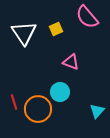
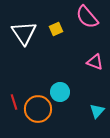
pink triangle: moved 24 px right
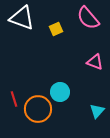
pink semicircle: moved 1 px right, 1 px down
white triangle: moved 2 px left, 15 px up; rotated 36 degrees counterclockwise
red line: moved 3 px up
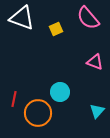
red line: rotated 28 degrees clockwise
orange circle: moved 4 px down
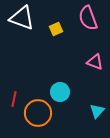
pink semicircle: rotated 20 degrees clockwise
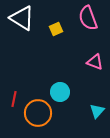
white triangle: rotated 12 degrees clockwise
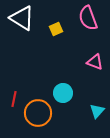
cyan circle: moved 3 px right, 1 px down
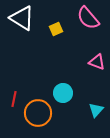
pink semicircle: rotated 20 degrees counterclockwise
pink triangle: moved 2 px right
cyan triangle: moved 1 px left, 1 px up
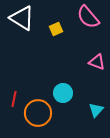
pink semicircle: moved 1 px up
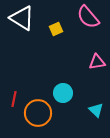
pink triangle: rotated 30 degrees counterclockwise
cyan triangle: rotated 28 degrees counterclockwise
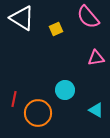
pink triangle: moved 1 px left, 4 px up
cyan circle: moved 2 px right, 3 px up
cyan triangle: rotated 14 degrees counterclockwise
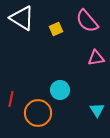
pink semicircle: moved 1 px left, 4 px down
cyan circle: moved 5 px left
red line: moved 3 px left
cyan triangle: moved 1 px right; rotated 28 degrees clockwise
